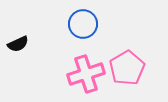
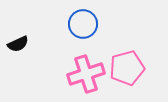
pink pentagon: rotated 16 degrees clockwise
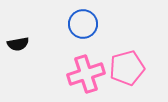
black semicircle: rotated 15 degrees clockwise
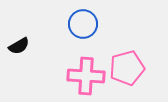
black semicircle: moved 1 px right, 2 px down; rotated 20 degrees counterclockwise
pink cross: moved 2 px down; rotated 21 degrees clockwise
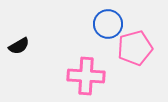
blue circle: moved 25 px right
pink pentagon: moved 8 px right, 20 px up
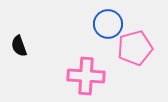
black semicircle: rotated 100 degrees clockwise
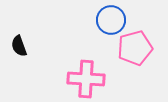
blue circle: moved 3 px right, 4 px up
pink cross: moved 3 px down
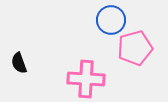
black semicircle: moved 17 px down
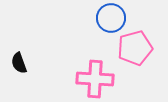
blue circle: moved 2 px up
pink cross: moved 9 px right
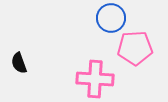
pink pentagon: rotated 12 degrees clockwise
